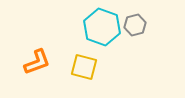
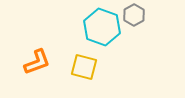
gray hexagon: moved 1 px left, 10 px up; rotated 15 degrees counterclockwise
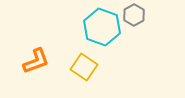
orange L-shape: moved 1 px left, 1 px up
yellow square: rotated 20 degrees clockwise
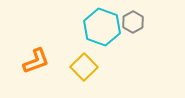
gray hexagon: moved 1 px left, 7 px down
yellow square: rotated 12 degrees clockwise
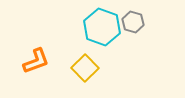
gray hexagon: rotated 15 degrees counterclockwise
yellow square: moved 1 px right, 1 px down
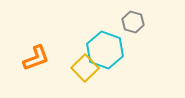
cyan hexagon: moved 3 px right, 23 px down
orange L-shape: moved 3 px up
